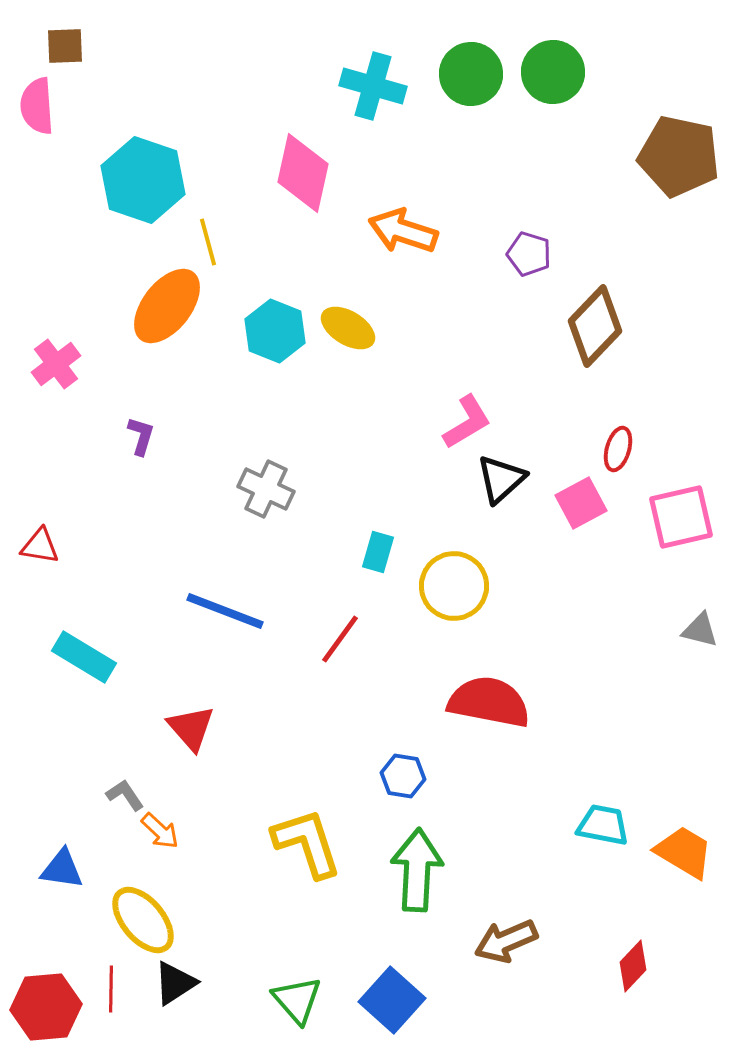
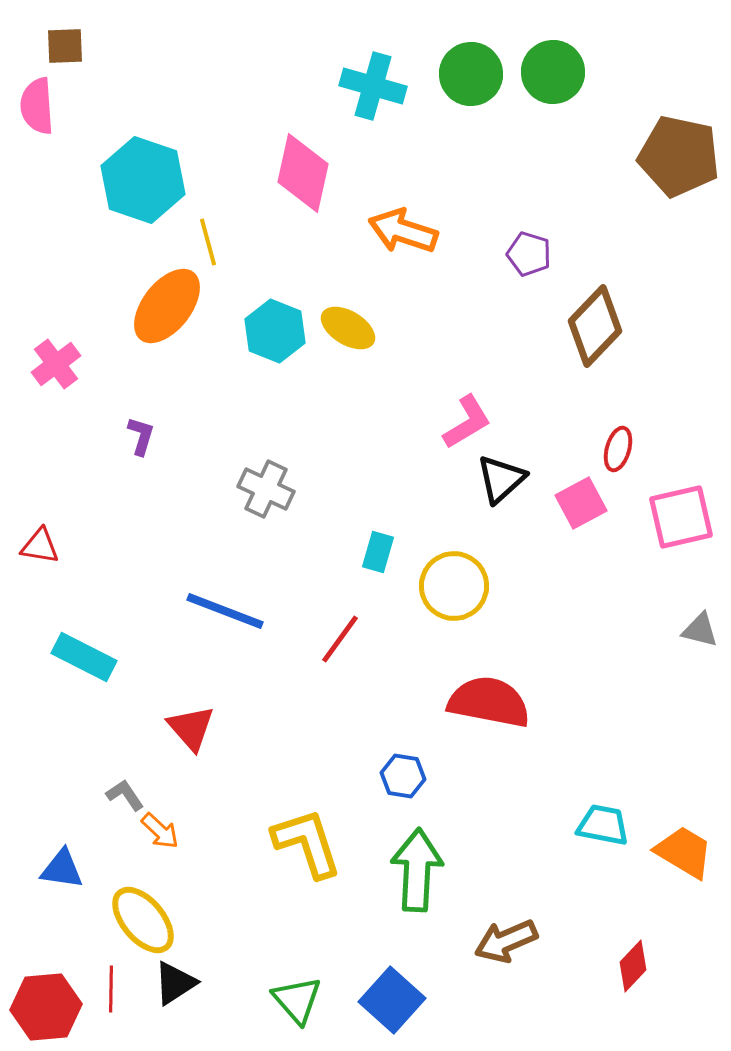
cyan rectangle at (84, 657): rotated 4 degrees counterclockwise
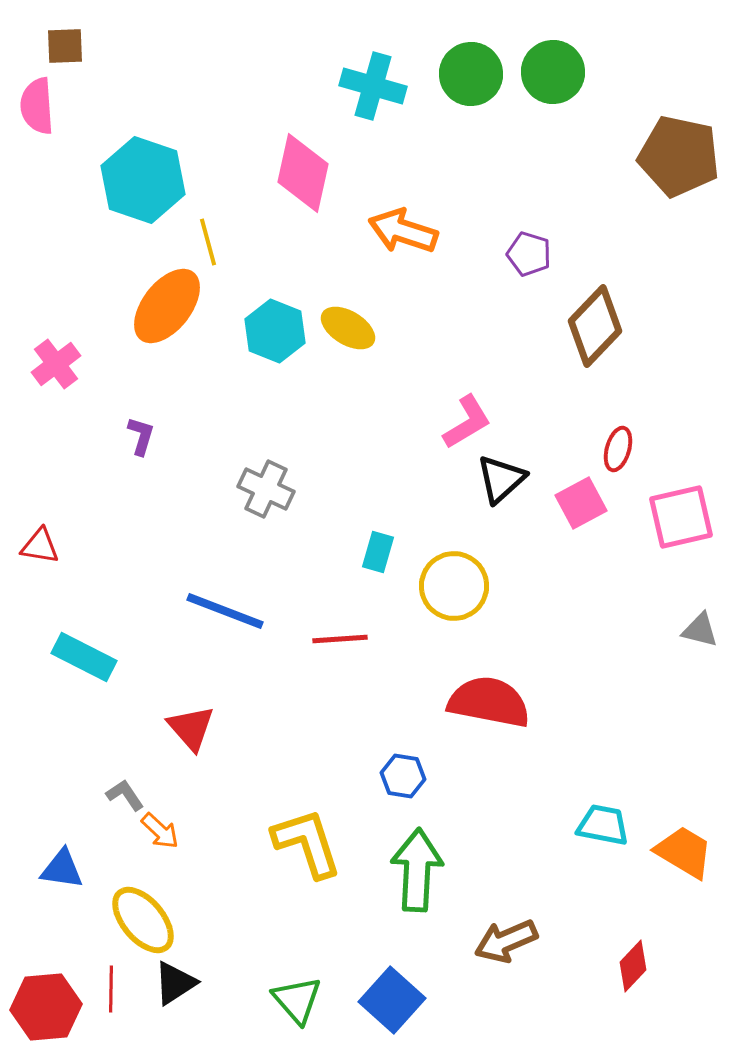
red line at (340, 639): rotated 50 degrees clockwise
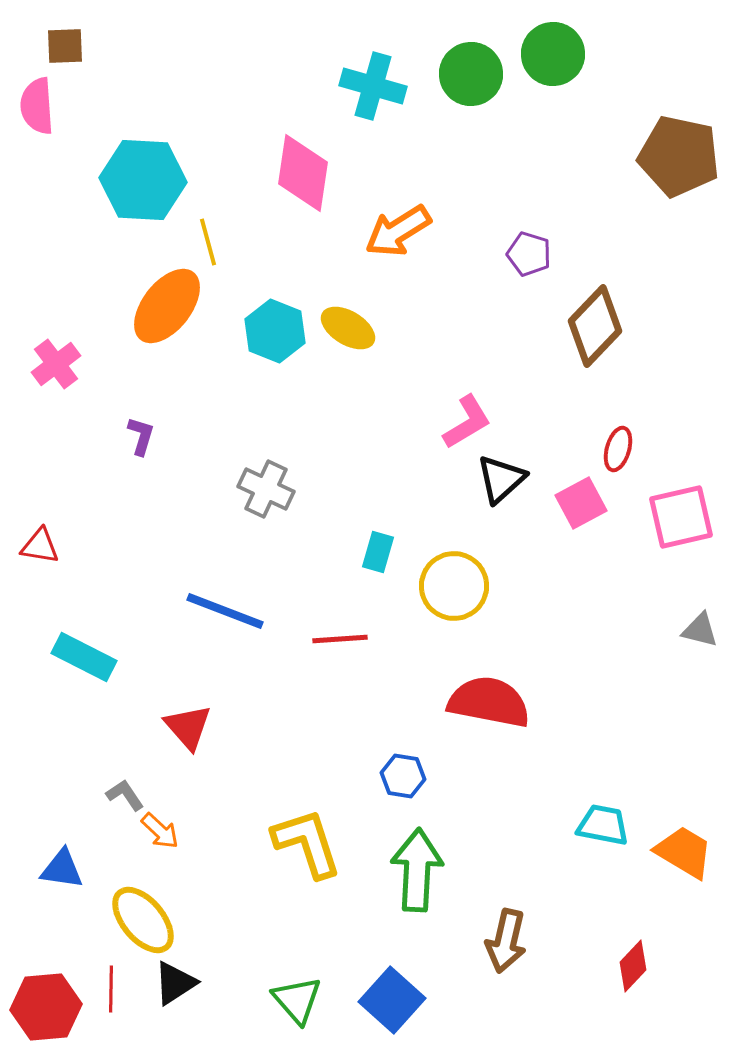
green circle at (553, 72): moved 18 px up
pink diamond at (303, 173): rotated 4 degrees counterclockwise
cyan hexagon at (143, 180): rotated 16 degrees counterclockwise
orange arrow at (403, 231): moved 5 px left; rotated 50 degrees counterclockwise
red triangle at (191, 728): moved 3 px left, 1 px up
brown arrow at (506, 941): rotated 54 degrees counterclockwise
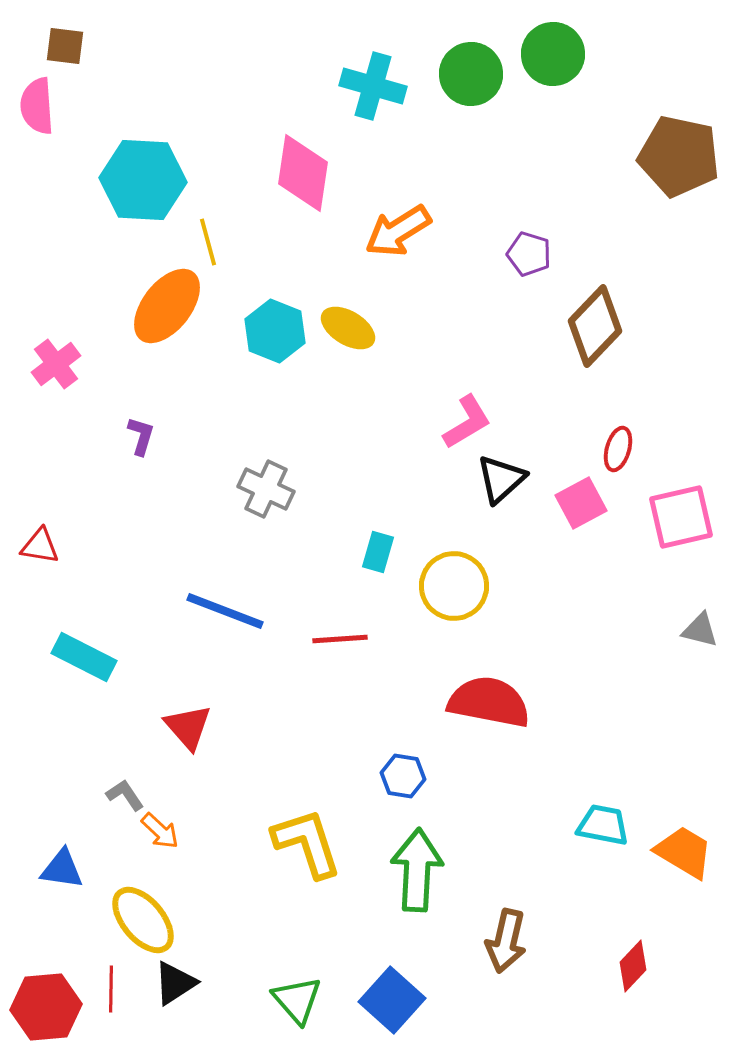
brown square at (65, 46): rotated 9 degrees clockwise
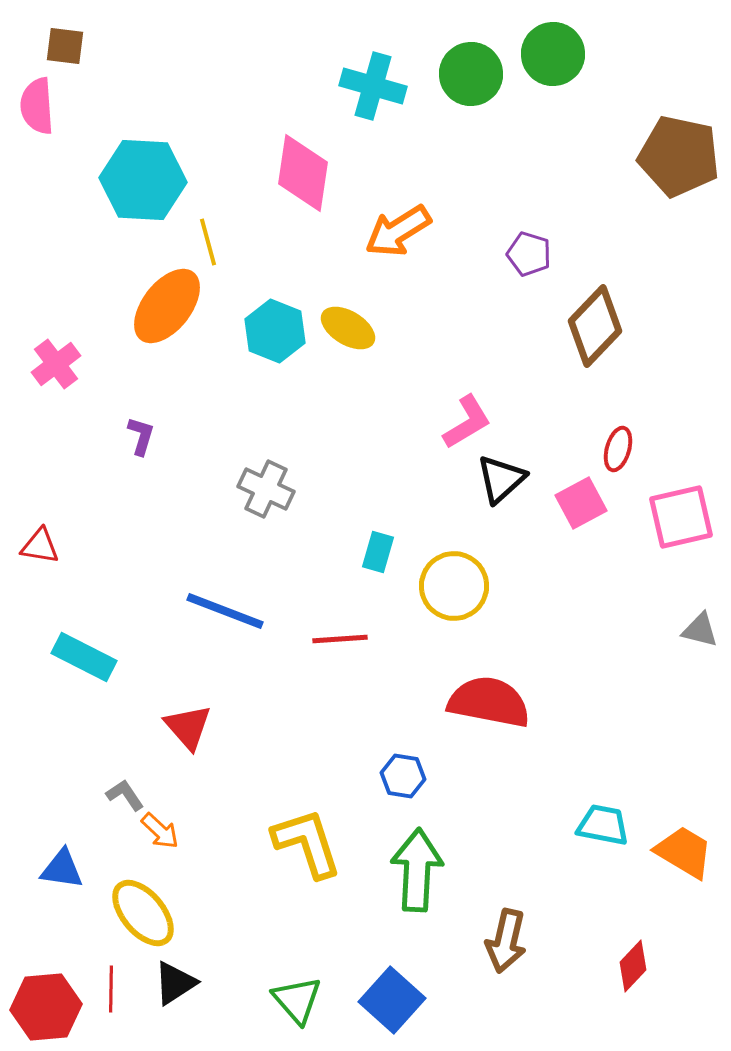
yellow ellipse at (143, 920): moved 7 px up
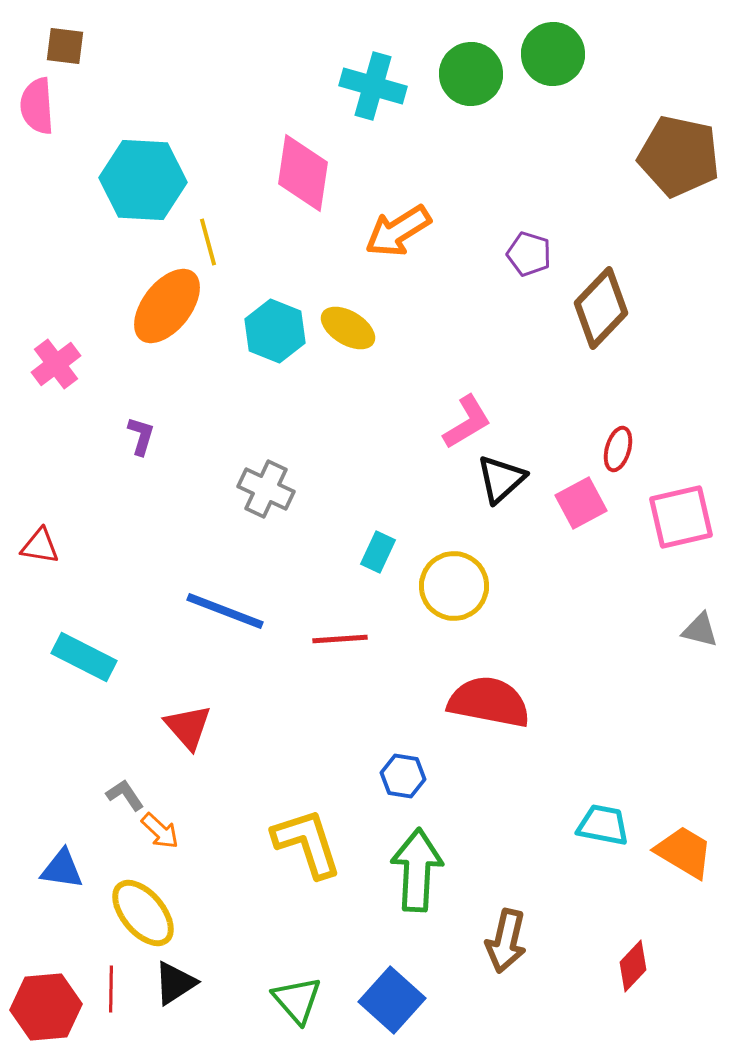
brown diamond at (595, 326): moved 6 px right, 18 px up
cyan rectangle at (378, 552): rotated 9 degrees clockwise
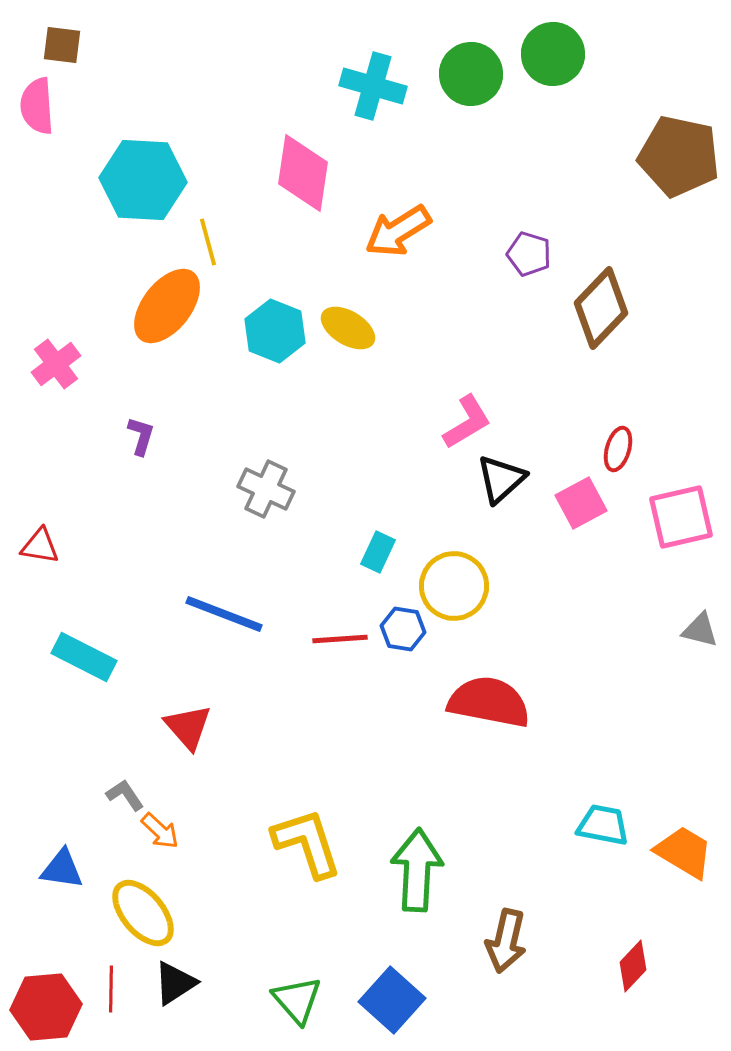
brown square at (65, 46): moved 3 px left, 1 px up
blue line at (225, 611): moved 1 px left, 3 px down
blue hexagon at (403, 776): moved 147 px up
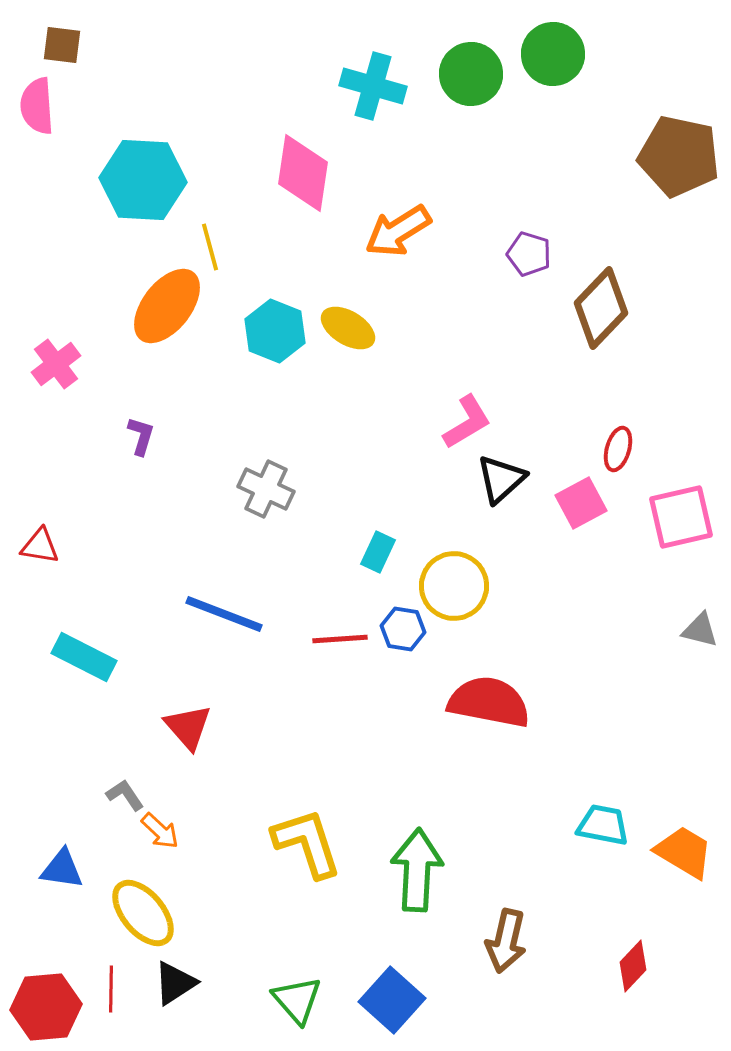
yellow line at (208, 242): moved 2 px right, 5 px down
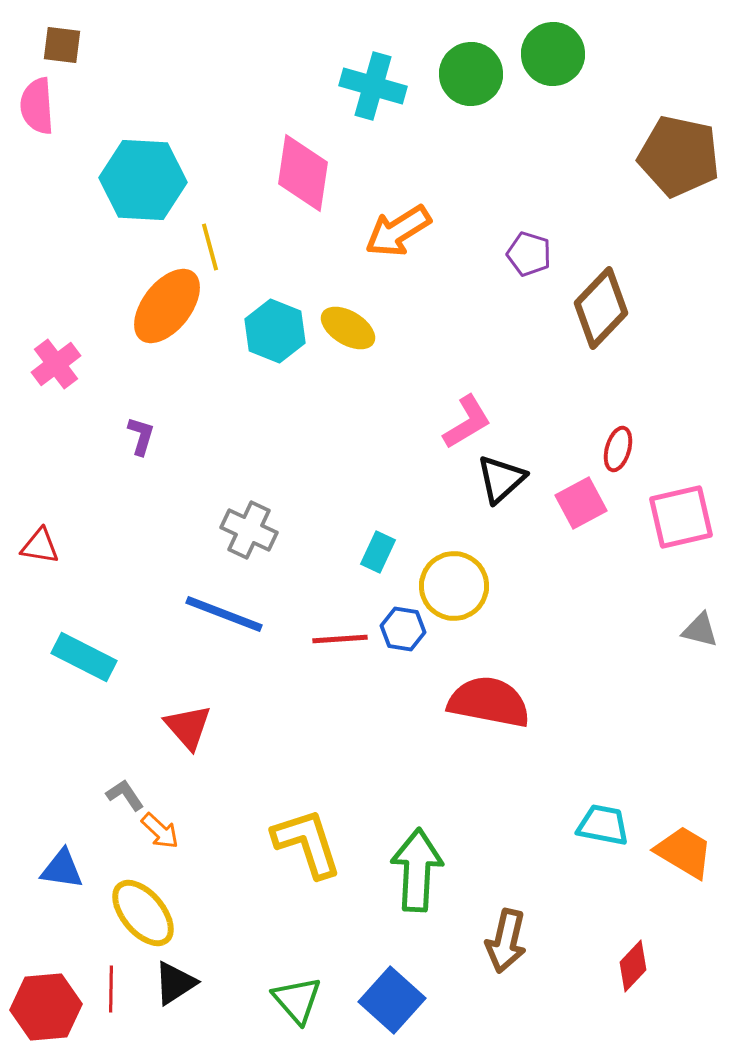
gray cross at (266, 489): moved 17 px left, 41 px down
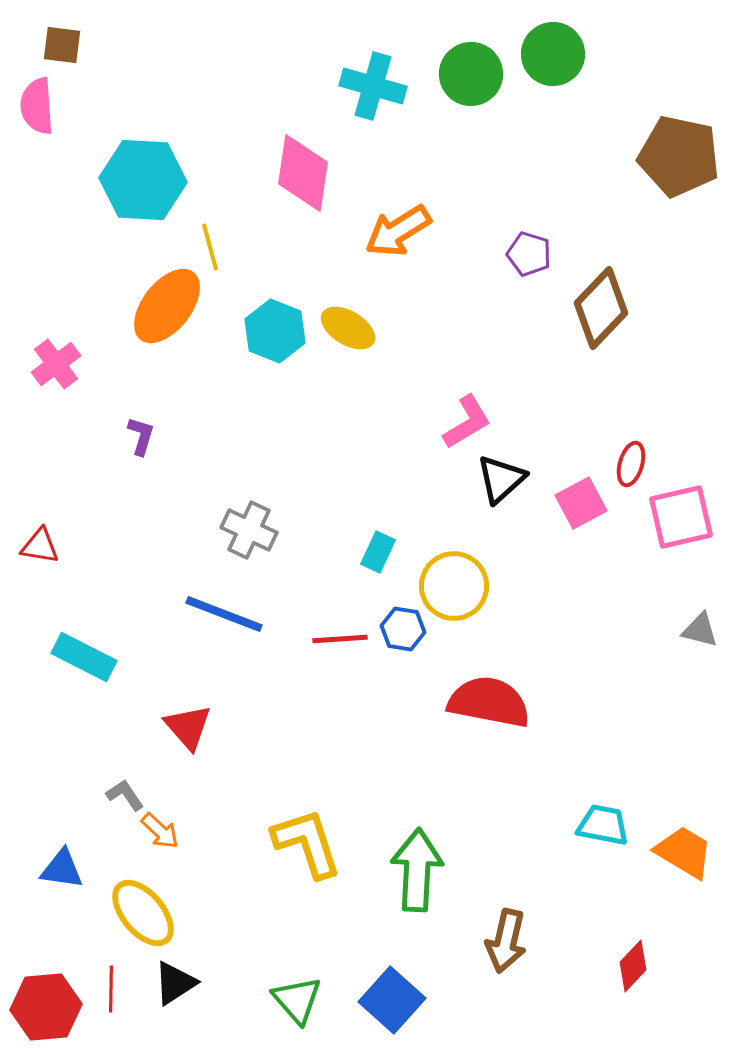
red ellipse at (618, 449): moved 13 px right, 15 px down
